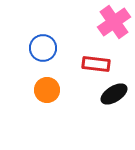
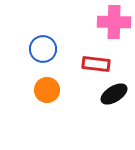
pink cross: rotated 36 degrees clockwise
blue circle: moved 1 px down
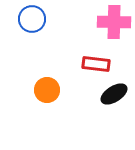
blue circle: moved 11 px left, 30 px up
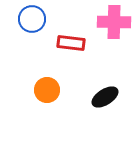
red rectangle: moved 25 px left, 21 px up
black ellipse: moved 9 px left, 3 px down
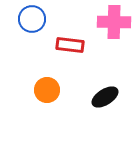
red rectangle: moved 1 px left, 2 px down
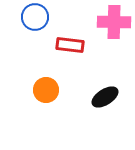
blue circle: moved 3 px right, 2 px up
orange circle: moved 1 px left
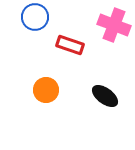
pink cross: moved 3 px down; rotated 20 degrees clockwise
red rectangle: rotated 12 degrees clockwise
black ellipse: moved 1 px up; rotated 68 degrees clockwise
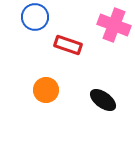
red rectangle: moved 2 px left
black ellipse: moved 2 px left, 4 px down
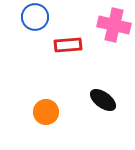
pink cross: rotated 8 degrees counterclockwise
red rectangle: rotated 24 degrees counterclockwise
orange circle: moved 22 px down
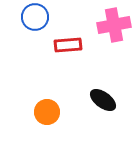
pink cross: rotated 24 degrees counterclockwise
orange circle: moved 1 px right
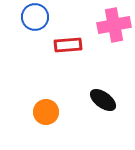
orange circle: moved 1 px left
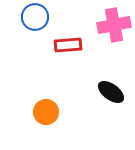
black ellipse: moved 8 px right, 8 px up
